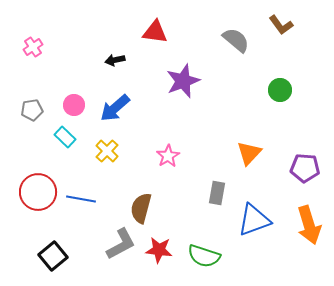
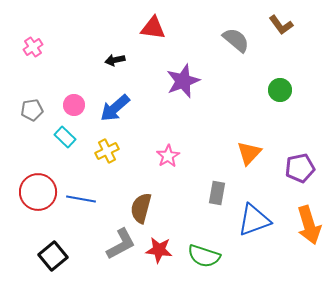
red triangle: moved 2 px left, 4 px up
yellow cross: rotated 20 degrees clockwise
purple pentagon: moved 5 px left; rotated 16 degrees counterclockwise
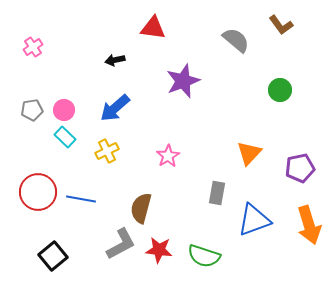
pink circle: moved 10 px left, 5 px down
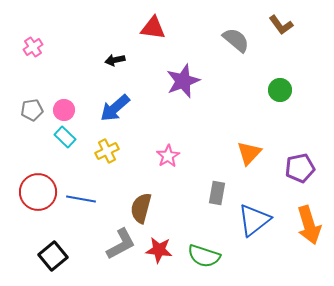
blue triangle: rotated 18 degrees counterclockwise
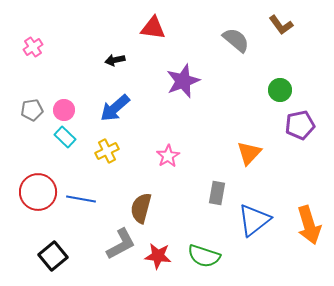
purple pentagon: moved 43 px up
red star: moved 1 px left, 6 px down
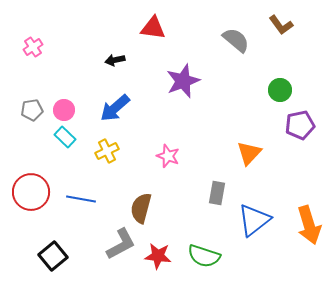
pink star: rotated 20 degrees counterclockwise
red circle: moved 7 px left
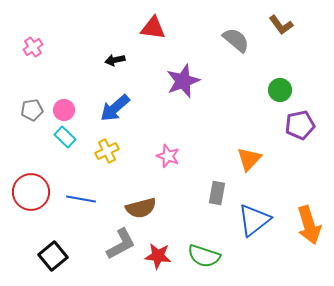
orange triangle: moved 6 px down
brown semicircle: rotated 120 degrees counterclockwise
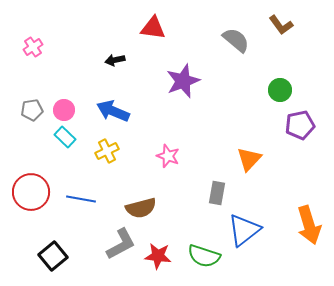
blue arrow: moved 2 px left, 3 px down; rotated 64 degrees clockwise
blue triangle: moved 10 px left, 10 px down
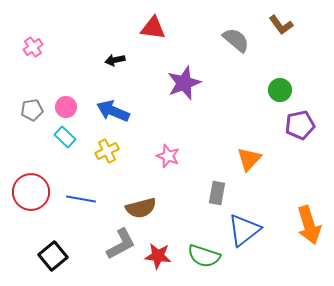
purple star: moved 1 px right, 2 px down
pink circle: moved 2 px right, 3 px up
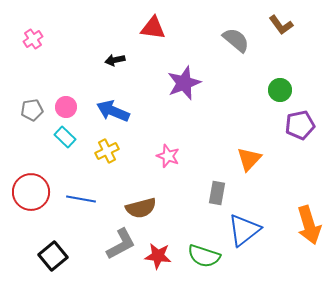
pink cross: moved 8 px up
